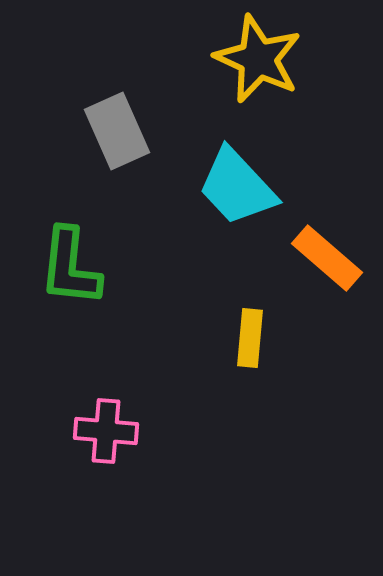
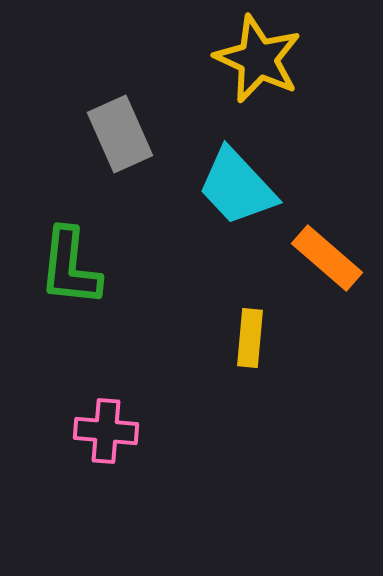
gray rectangle: moved 3 px right, 3 px down
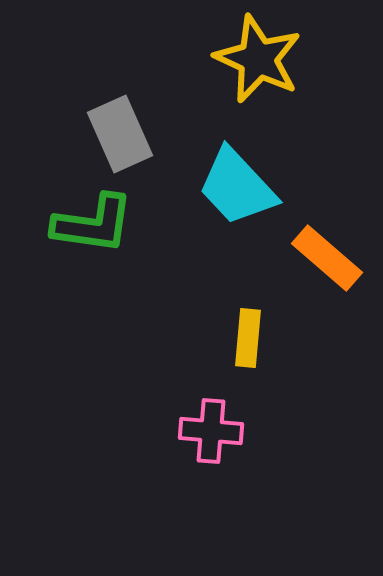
green L-shape: moved 23 px right, 43 px up; rotated 88 degrees counterclockwise
yellow rectangle: moved 2 px left
pink cross: moved 105 px right
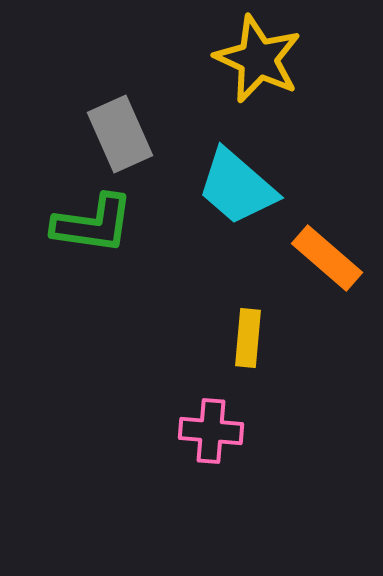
cyan trapezoid: rotated 6 degrees counterclockwise
